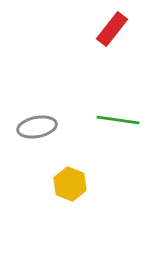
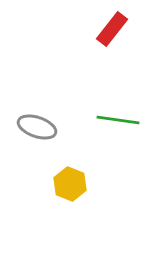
gray ellipse: rotated 30 degrees clockwise
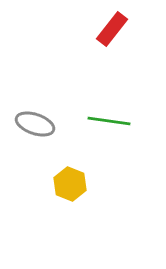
green line: moved 9 px left, 1 px down
gray ellipse: moved 2 px left, 3 px up
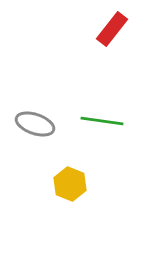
green line: moved 7 px left
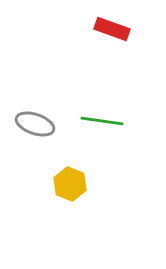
red rectangle: rotated 72 degrees clockwise
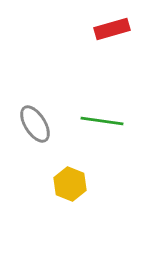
red rectangle: rotated 36 degrees counterclockwise
gray ellipse: rotated 39 degrees clockwise
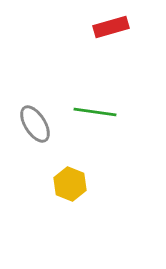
red rectangle: moved 1 px left, 2 px up
green line: moved 7 px left, 9 px up
